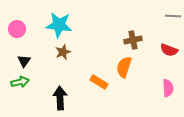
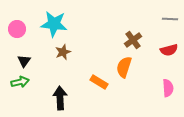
gray line: moved 3 px left, 3 px down
cyan star: moved 5 px left, 1 px up
brown cross: rotated 24 degrees counterclockwise
red semicircle: rotated 36 degrees counterclockwise
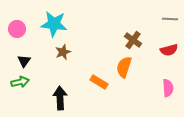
brown cross: rotated 18 degrees counterclockwise
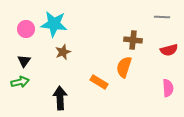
gray line: moved 8 px left, 2 px up
pink circle: moved 9 px right
brown cross: rotated 30 degrees counterclockwise
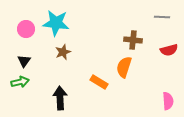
cyan star: moved 2 px right, 1 px up
pink semicircle: moved 13 px down
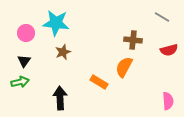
gray line: rotated 28 degrees clockwise
pink circle: moved 4 px down
orange semicircle: rotated 10 degrees clockwise
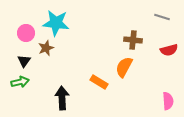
gray line: rotated 14 degrees counterclockwise
brown star: moved 17 px left, 4 px up
black arrow: moved 2 px right
